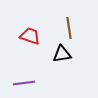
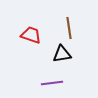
red trapezoid: moved 1 px right, 1 px up
purple line: moved 28 px right
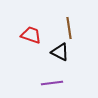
black triangle: moved 2 px left, 2 px up; rotated 36 degrees clockwise
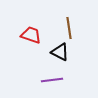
purple line: moved 3 px up
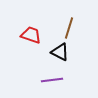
brown line: rotated 25 degrees clockwise
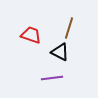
purple line: moved 2 px up
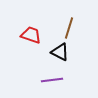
purple line: moved 2 px down
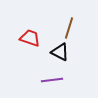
red trapezoid: moved 1 px left, 3 px down
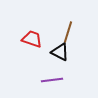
brown line: moved 1 px left, 4 px down
red trapezoid: moved 2 px right, 1 px down
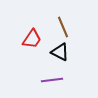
brown line: moved 5 px left, 5 px up; rotated 40 degrees counterclockwise
red trapezoid: rotated 105 degrees clockwise
